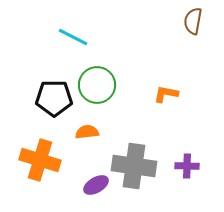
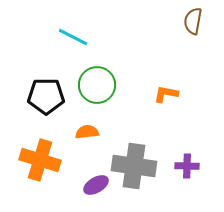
black pentagon: moved 8 px left, 2 px up
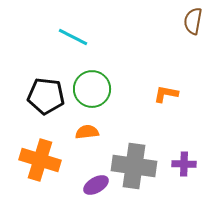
green circle: moved 5 px left, 4 px down
black pentagon: rotated 6 degrees clockwise
purple cross: moved 3 px left, 2 px up
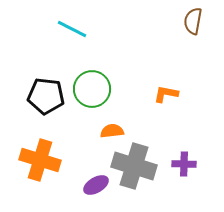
cyan line: moved 1 px left, 8 px up
orange semicircle: moved 25 px right, 1 px up
gray cross: rotated 9 degrees clockwise
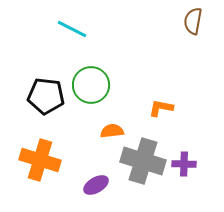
green circle: moved 1 px left, 4 px up
orange L-shape: moved 5 px left, 14 px down
gray cross: moved 9 px right, 5 px up
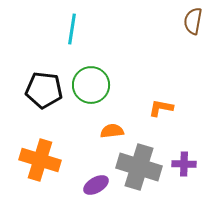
cyan line: rotated 72 degrees clockwise
black pentagon: moved 2 px left, 6 px up
gray cross: moved 4 px left, 6 px down
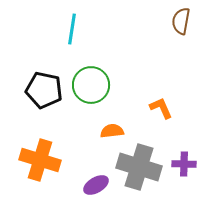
brown semicircle: moved 12 px left
black pentagon: rotated 6 degrees clockwise
orange L-shape: rotated 55 degrees clockwise
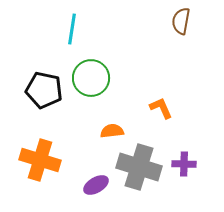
green circle: moved 7 px up
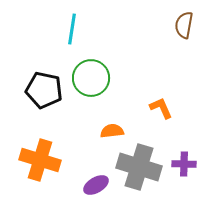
brown semicircle: moved 3 px right, 4 px down
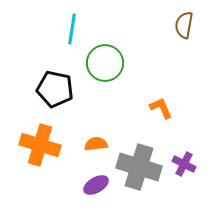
green circle: moved 14 px right, 15 px up
black pentagon: moved 11 px right, 1 px up
orange semicircle: moved 16 px left, 13 px down
orange cross: moved 15 px up
purple cross: rotated 25 degrees clockwise
